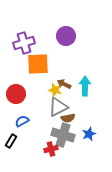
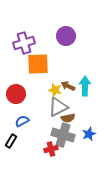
brown arrow: moved 4 px right, 2 px down
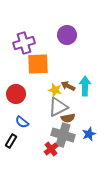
purple circle: moved 1 px right, 1 px up
blue semicircle: moved 1 px down; rotated 112 degrees counterclockwise
red cross: rotated 24 degrees counterclockwise
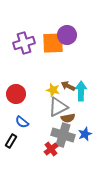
orange square: moved 15 px right, 21 px up
cyan arrow: moved 4 px left, 5 px down
yellow star: moved 2 px left
blue star: moved 4 px left
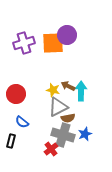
black rectangle: rotated 16 degrees counterclockwise
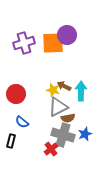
brown arrow: moved 4 px left
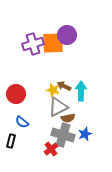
purple cross: moved 9 px right, 1 px down
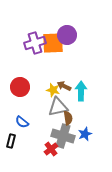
purple cross: moved 2 px right, 1 px up
red circle: moved 4 px right, 7 px up
gray triangle: rotated 15 degrees clockwise
brown semicircle: rotated 88 degrees counterclockwise
gray cross: moved 1 px down
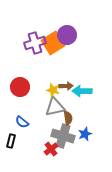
orange square: rotated 30 degrees counterclockwise
brown arrow: moved 2 px right; rotated 152 degrees clockwise
cyan arrow: moved 1 px right; rotated 90 degrees counterclockwise
gray triangle: moved 3 px left
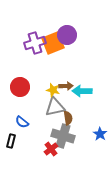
orange square: rotated 10 degrees clockwise
blue star: moved 15 px right; rotated 16 degrees counterclockwise
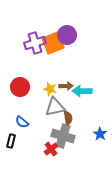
yellow star: moved 3 px left, 1 px up
